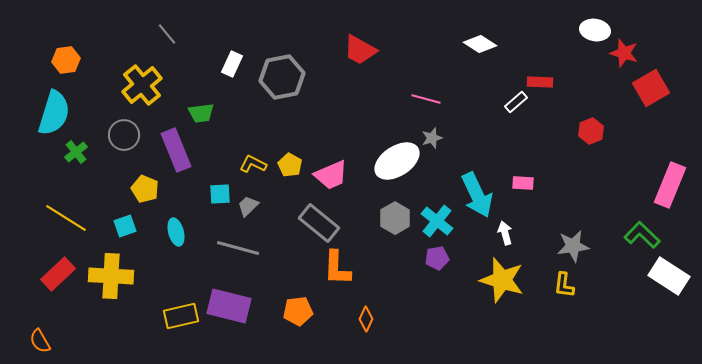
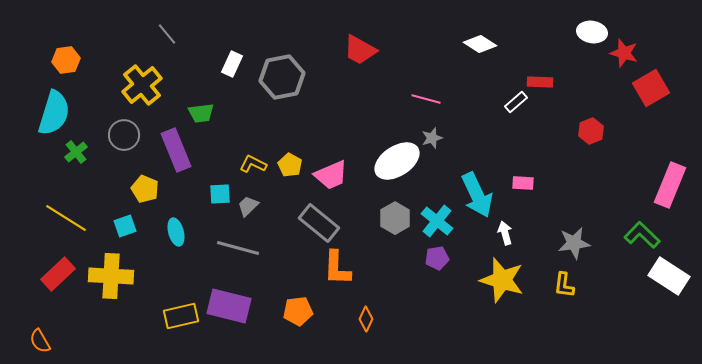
white ellipse at (595, 30): moved 3 px left, 2 px down
gray star at (573, 246): moved 1 px right, 3 px up
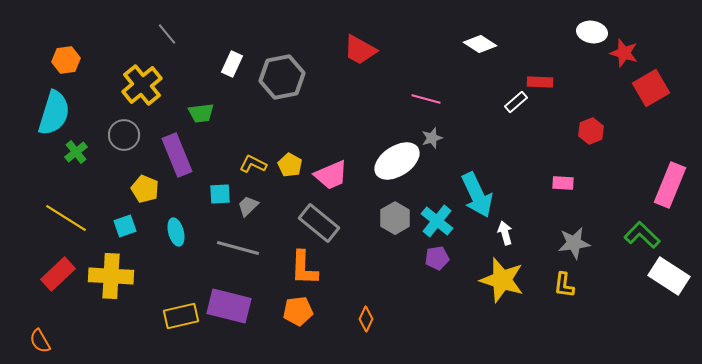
purple rectangle at (176, 150): moved 1 px right, 5 px down
pink rectangle at (523, 183): moved 40 px right
orange L-shape at (337, 268): moved 33 px left
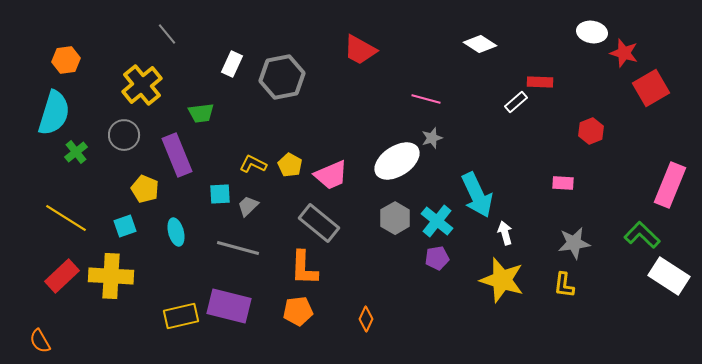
red rectangle at (58, 274): moved 4 px right, 2 px down
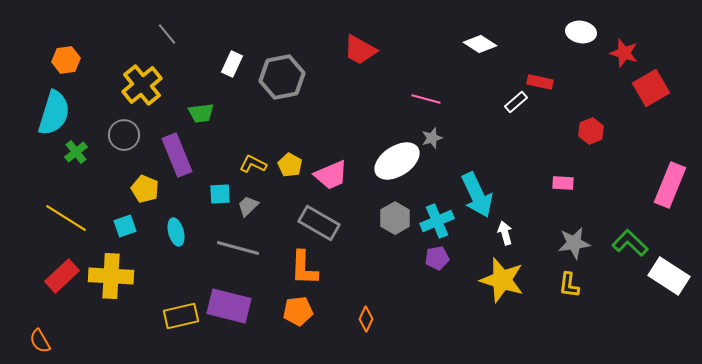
white ellipse at (592, 32): moved 11 px left
red rectangle at (540, 82): rotated 10 degrees clockwise
cyan cross at (437, 221): rotated 28 degrees clockwise
gray rectangle at (319, 223): rotated 9 degrees counterclockwise
green L-shape at (642, 235): moved 12 px left, 8 px down
yellow L-shape at (564, 285): moved 5 px right
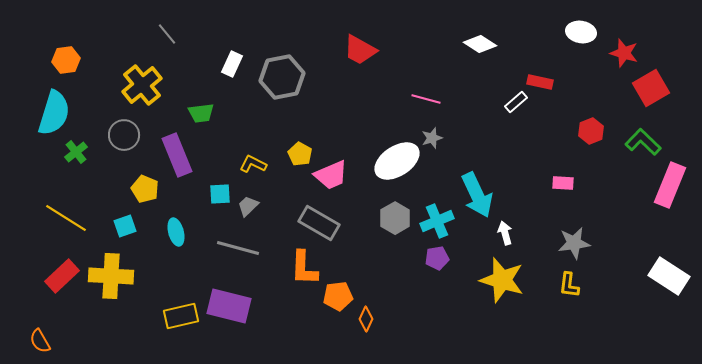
yellow pentagon at (290, 165): moved 10 px right, 11 px up
green L-shape at (630, 243): moved 13 px right, 101 px up
orange pentagon at (298, 311): moved 40 px right, 15 px up
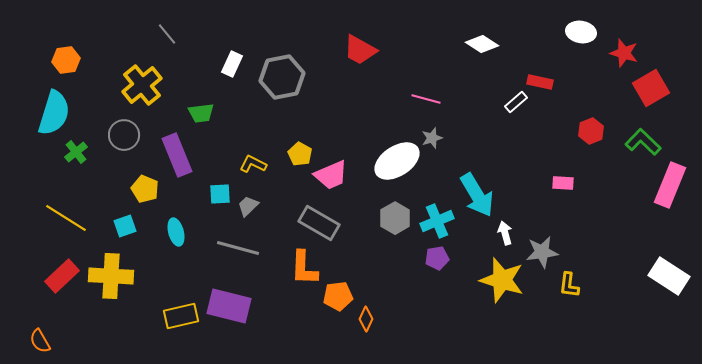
white diamond at (480, 44): moved 2 px right
cyan arrow at (477, 195): rotated 6 degrees counterclockwise
gray star at (574, 243): moved 32 px left, 9 px down
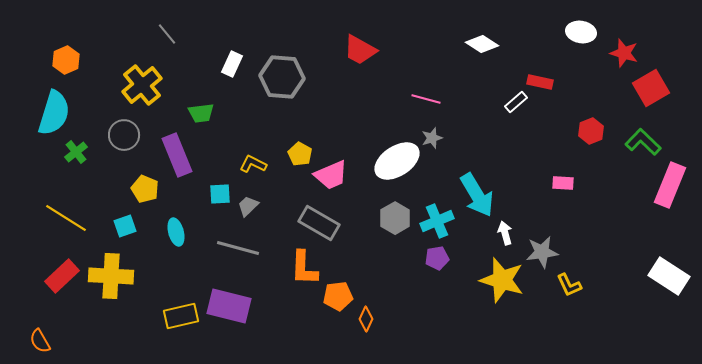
orange hexagon at (66, 60): rotated 16 degrees counterclockwise
gray hexagon at (282, 77): rotated 15 degrees clockwise
yellow L-shape at (569, 285): rotated 32 degrees counterclockwise
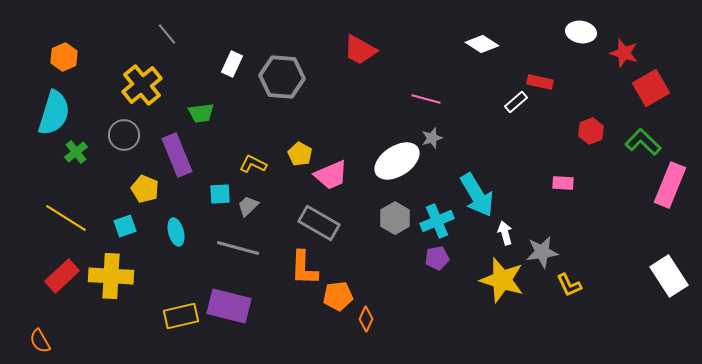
orange hexagon at (66, 60): moved 2 px left, 3 px up
white rectangle at (669, 276): rotated 24 degrees clockwise
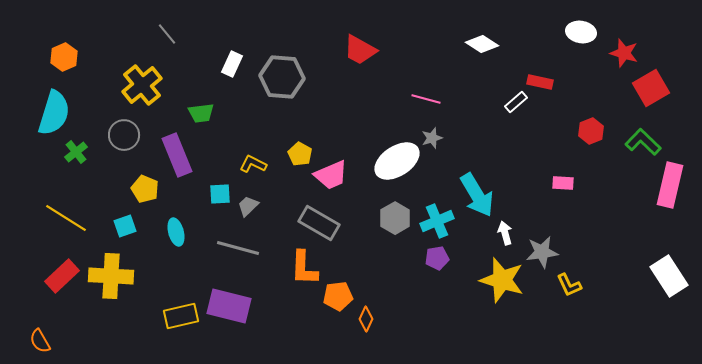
pink rectangle at (670, 185): rotated 9 degrees counterclockwise
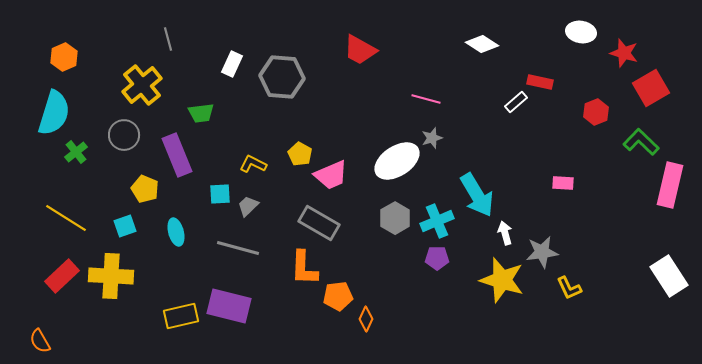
gray line at (167, 34): moved 1 px right, 5 px down; rotated 25 degrees clockwise
red hexagon at (591, 131): moved 5 px right, 19 px up
green L-shape at (643, 142): moved 2 px left
purple pentagon at (437, 258): rotated 10 degrees clockwise
yellow L-shape at (569, 285): moved 3 px down
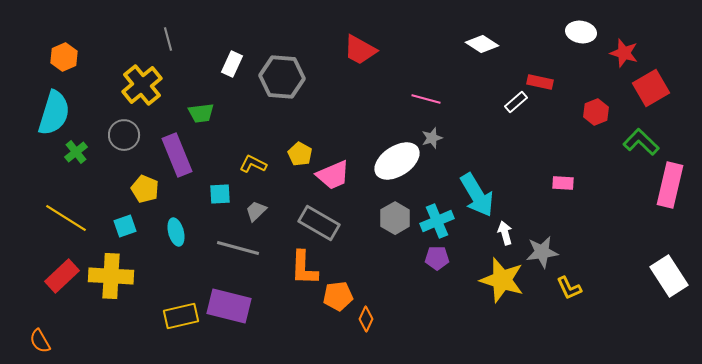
pink trapezoid at (331, 175): moved 2 px right
gray trapezoid at (248, 206): moved 8 px right, 5 px down
